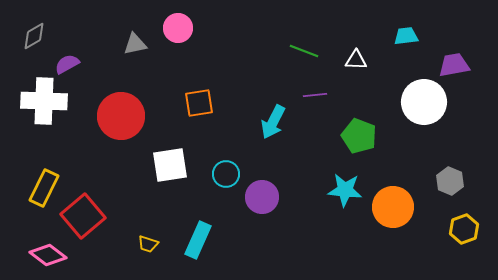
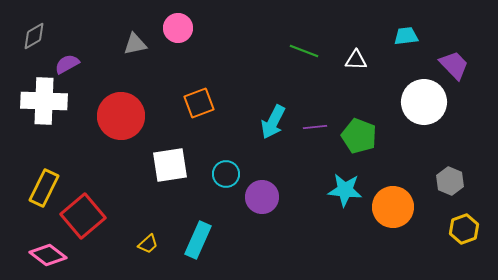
purple trapezoid: rotated 56 degrees clockwise
purple line: moved 32 px down
orange square: rotated 12 degrees counterclockwise
yellow trapezoid: rotated 60 degrees counterclockwise
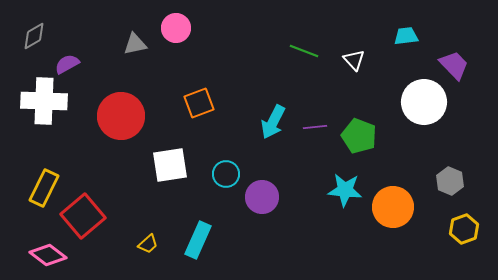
pink circle: moved 2 px left
white triangle: moved 2 px left; rotated 45 degrees clockwise
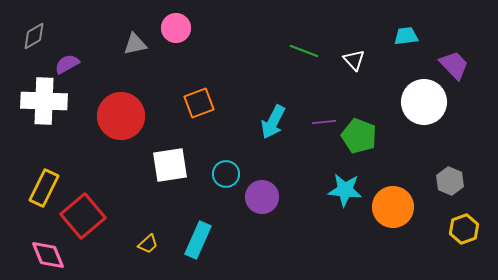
purple line: moved 9 px right, 5 px up
pink diamond: rotated 30 degrees clockwise
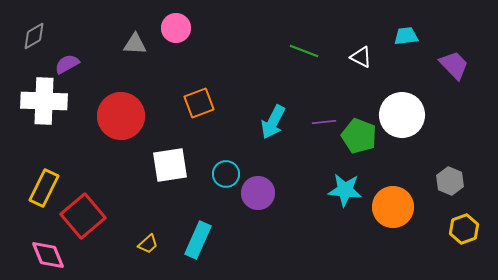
gray triangle: rotated 15 degrees clockwise
white triangle: moved 7 px right, 3 px up; rotated 20 degrees counterclockwise
white circle: moved 22 px left, 13 px down
purple circle: moved 4 px left, 4 px up
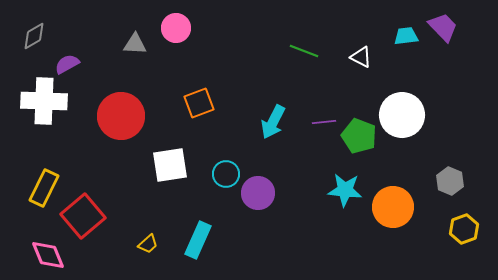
purple trapezoid: moved 11 px left, 38 px up
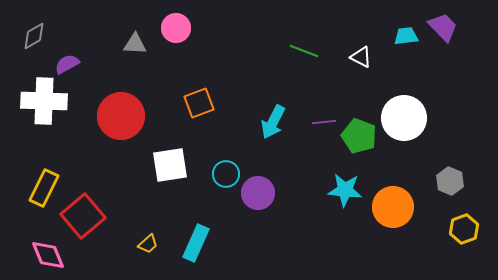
white circle: moved 2 px right, 3 px down
cyan rectangle: moved 2 px left, 3 px down
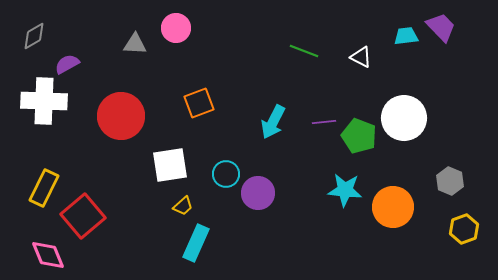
purple trapezoid: moved 2 px left
yellow trapezoid: moved 35 px right, 38 px up
